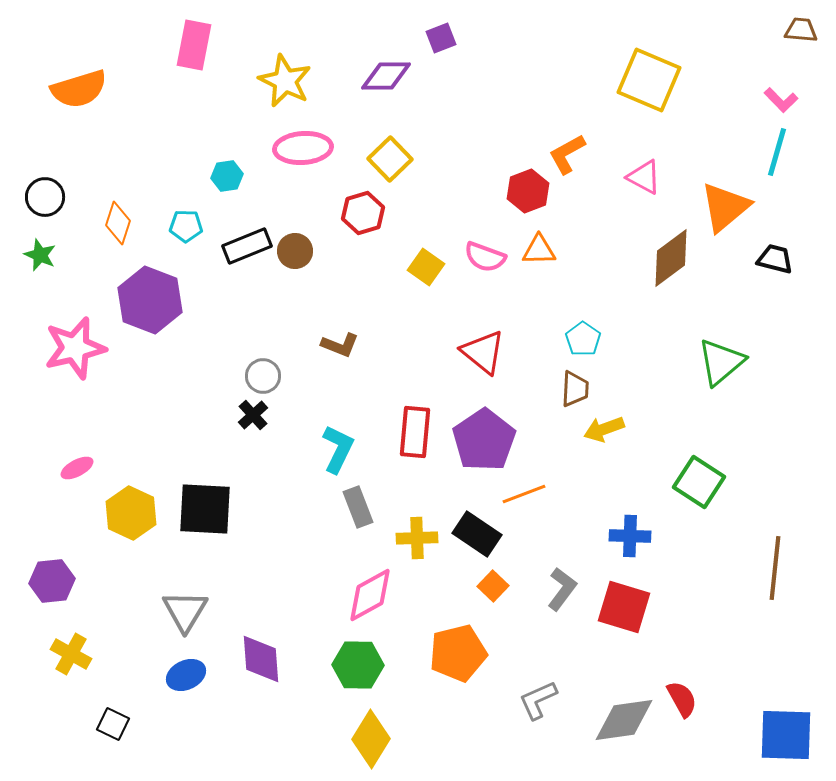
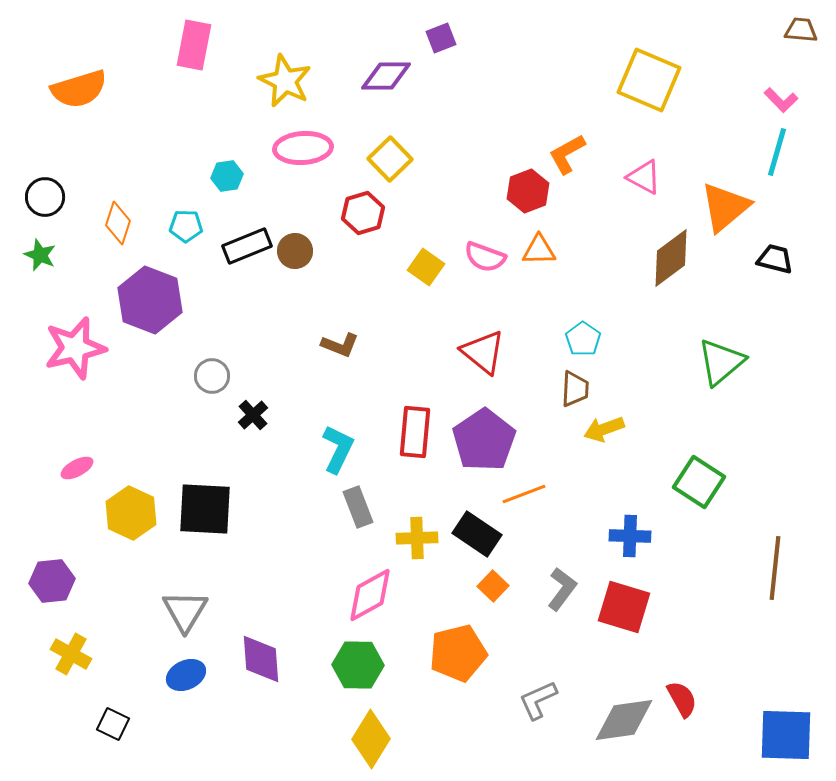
gray circle at (263, 376): moved 51 px left
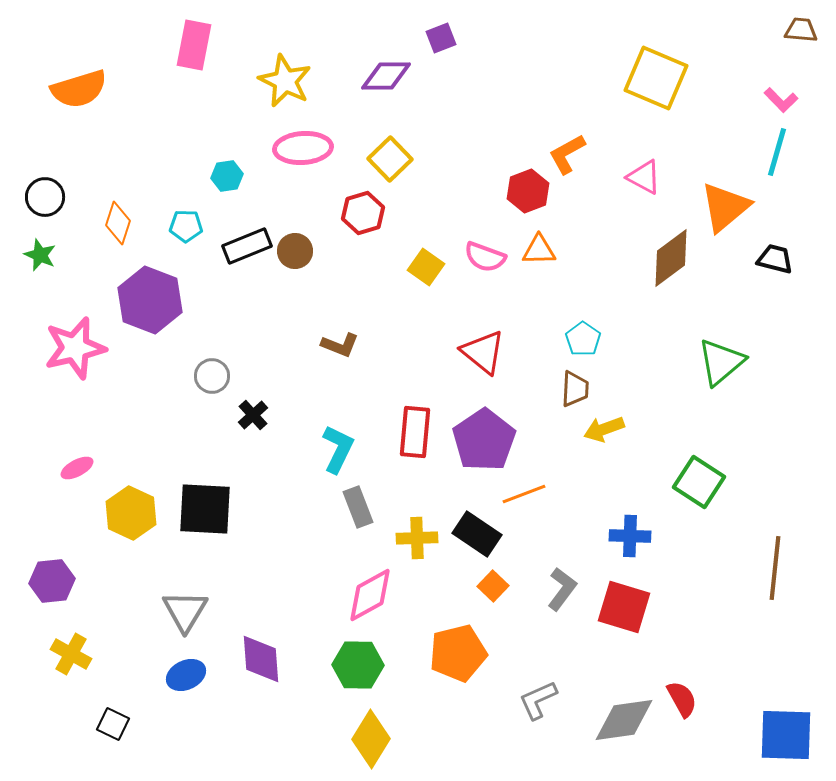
yellow square at (649, 80): moved 7 px right, 2 px up
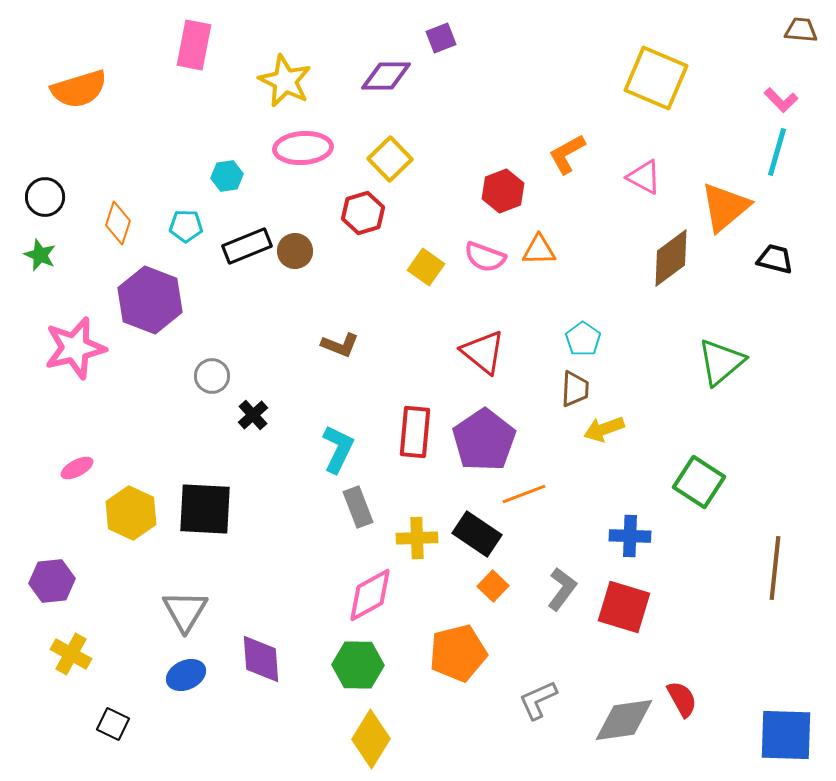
red hexagon at (528, 191): moved 25 px left
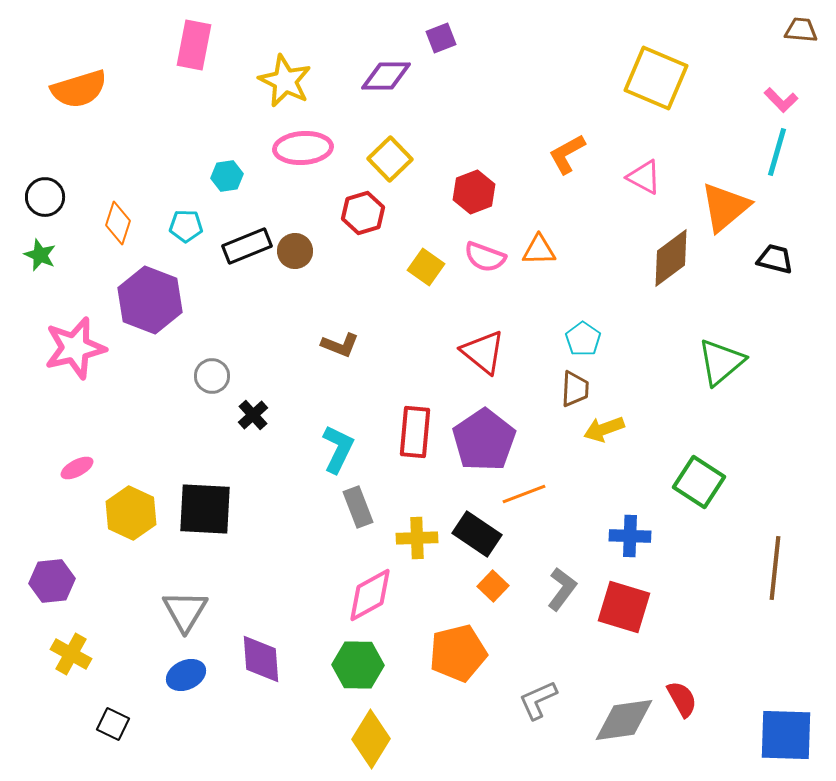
red hexagon at (503, 191): moved 29 px left, 1 px down
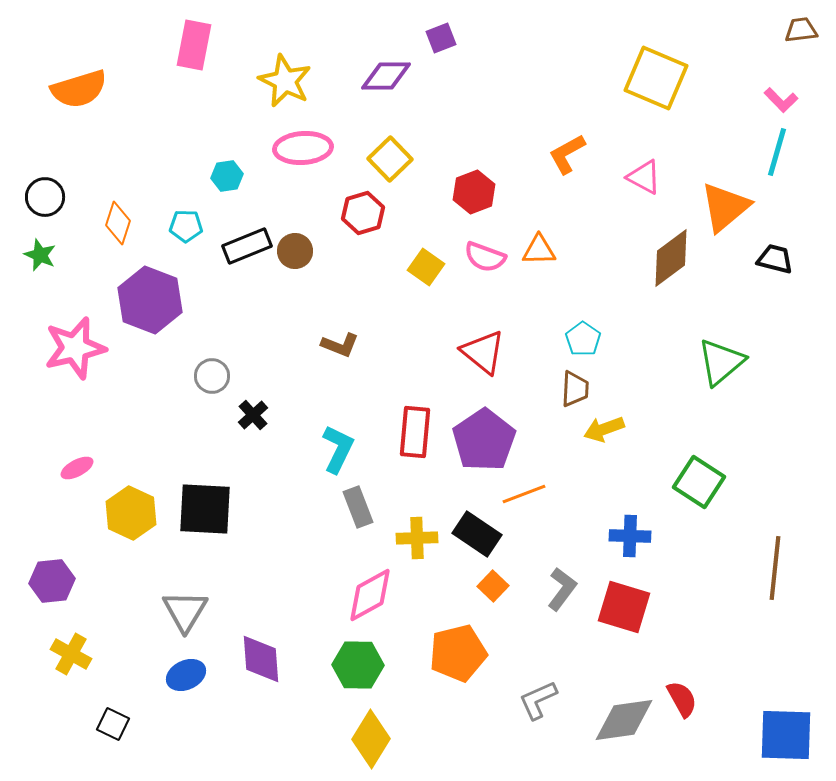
brown trapezoid at (801, 30): rotated 12 degrees counterclockwise
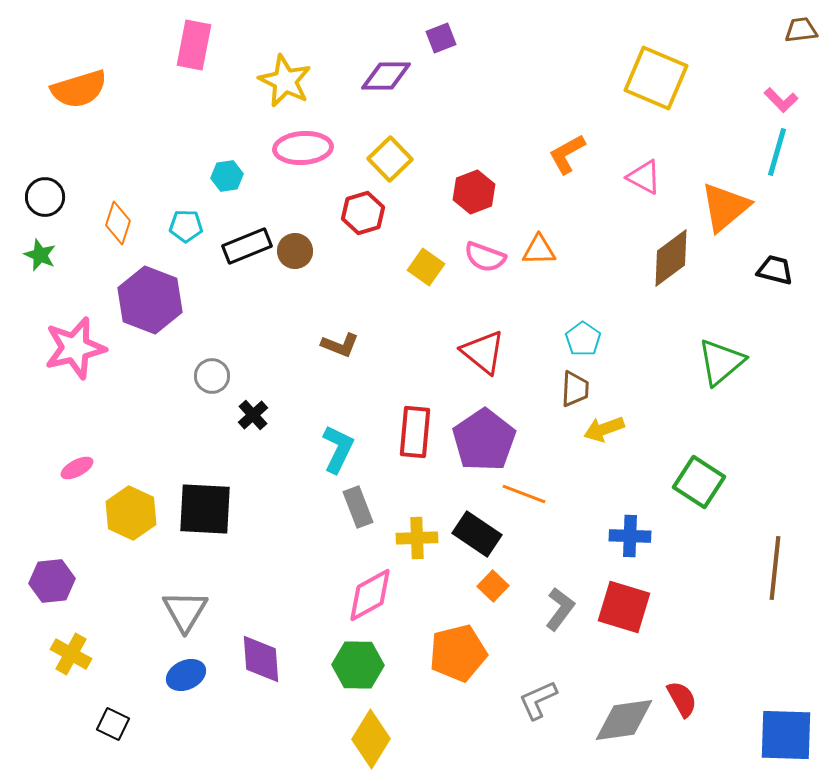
black trapezoid at (775, 259): moved 11 px down
orange line at (524, 494): rotated 42 degrees clockwise
gray L-shape at (562, 589): moved 2 px left, 20 px down
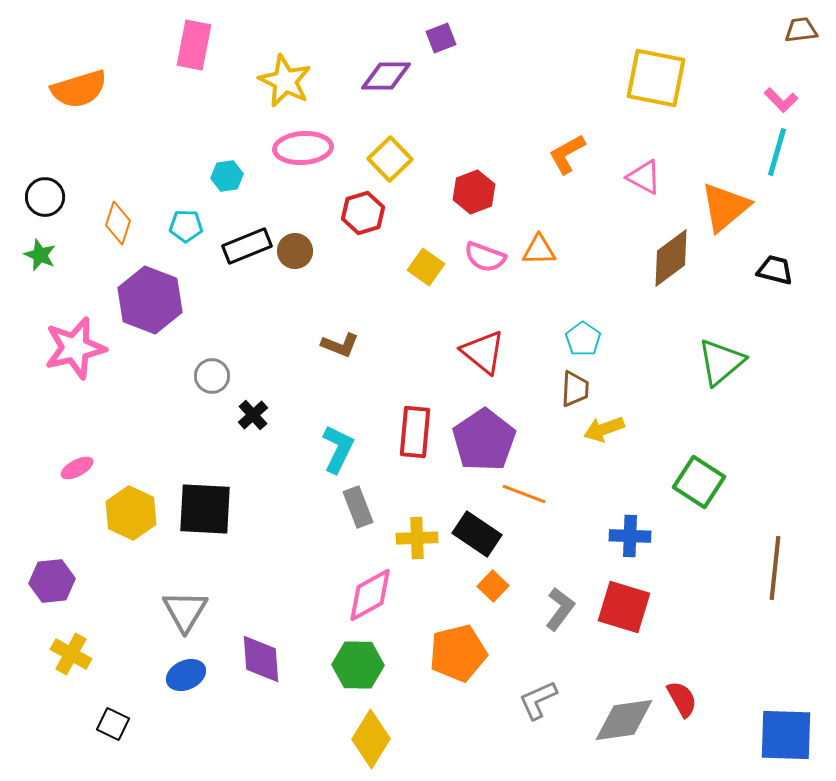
yellow square at (656, 78): rotated 12 degrees counterclockwise
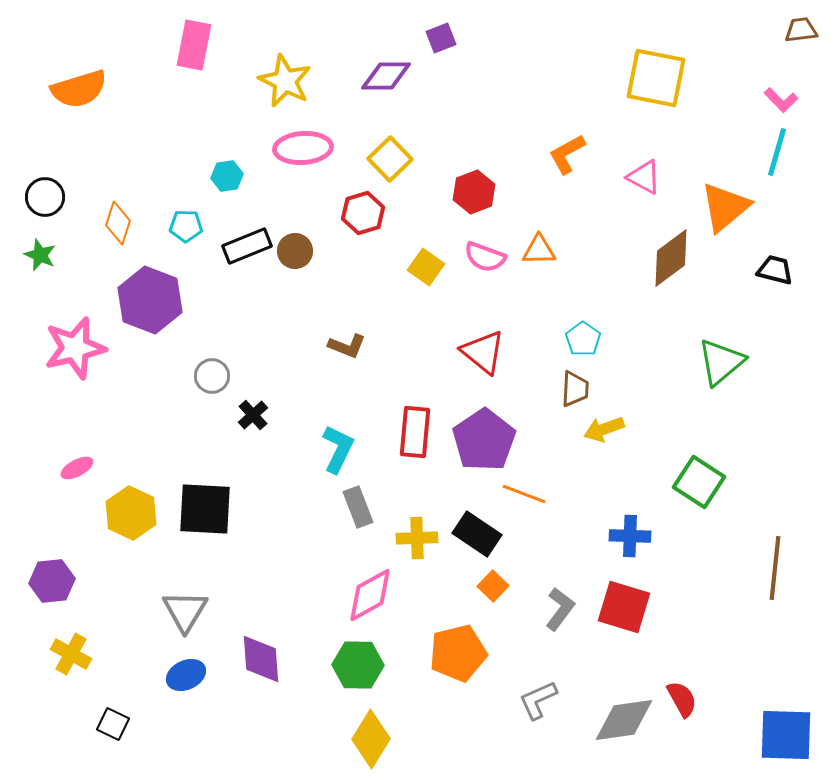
brown L-shape at (340, 345): moved 7 px right, 1 px down
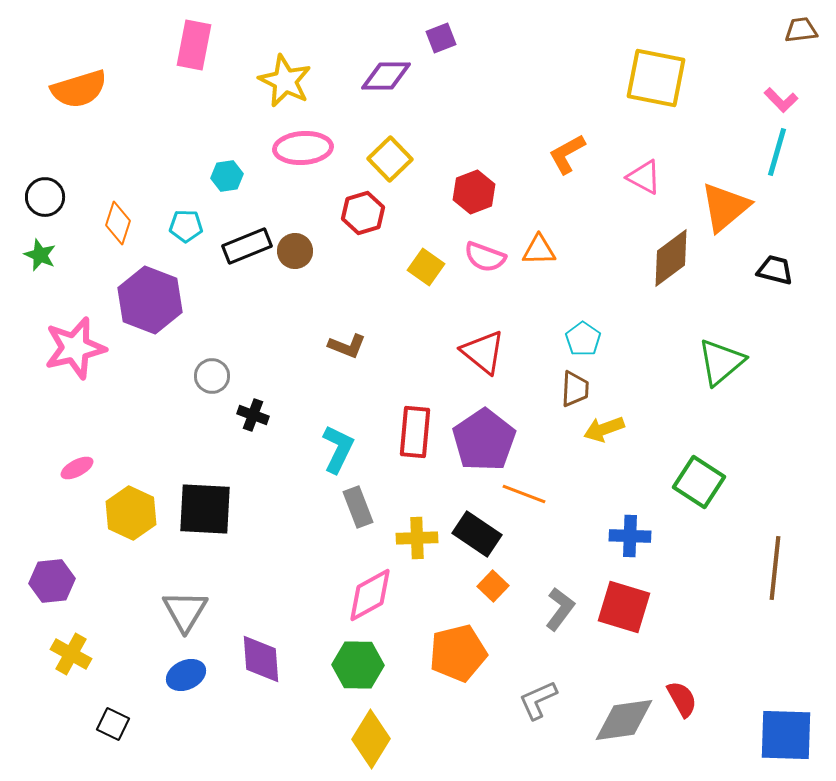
black cross at (253, 415): rotated 28 degrees counterclockwise
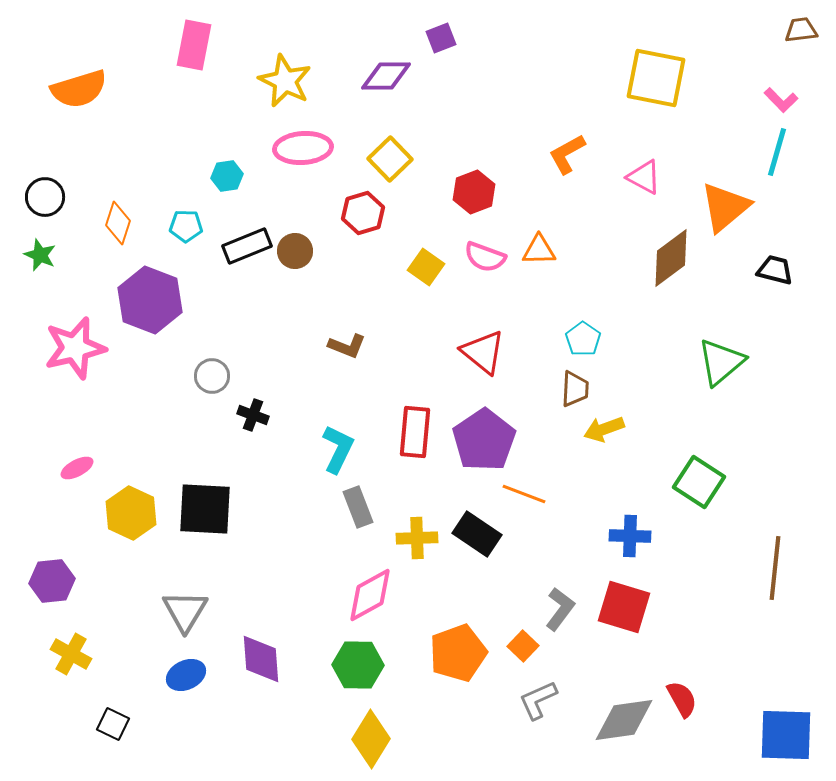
orange square at (493, 586): moved 30 px right, 60 px down
orange pentagon at (458, 653): rotated 6 degrees counterclockwise
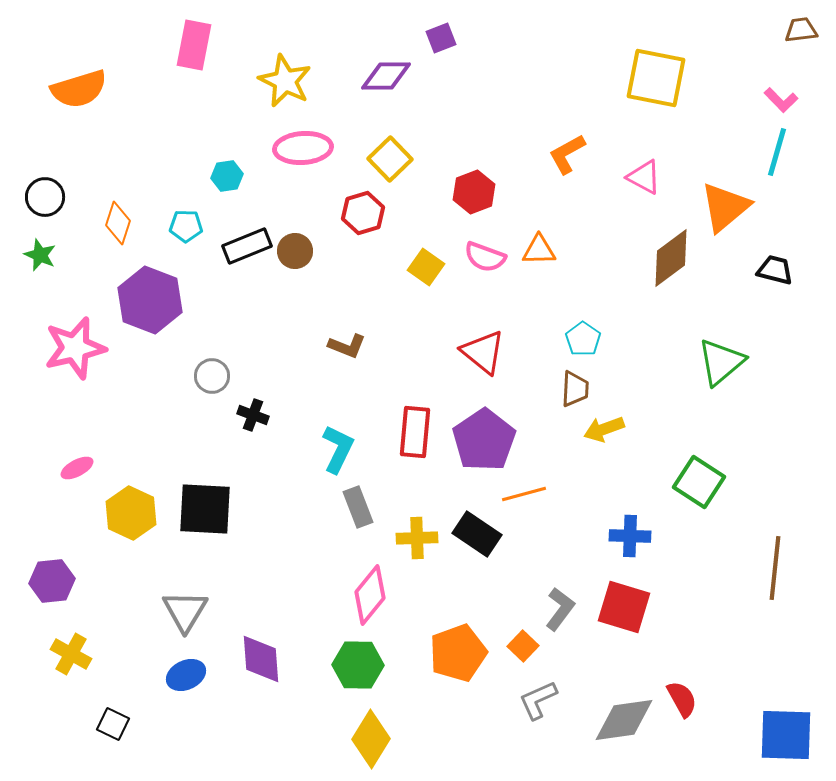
orange line at (524, 494): rotated 36 degrees counterclockwise
pink diamond at (370, 595): rotated 22 degrees counterclockwise
